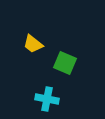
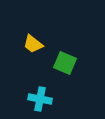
cyan cross: moved 7 px left
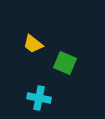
cyan cross: moved 1 px left, 1 px up
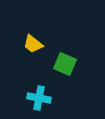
green square: moved 1 px down
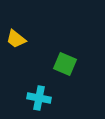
yellow trapezoid: moved 17 px left, 5 px up
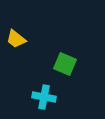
cyan cross: moved 5 px right, 1 px up
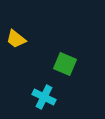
cyan cross: rotated 15 degrees clockwise
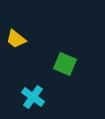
cyan cross: moved 11 px left; rotated 10 degrees clockwise
